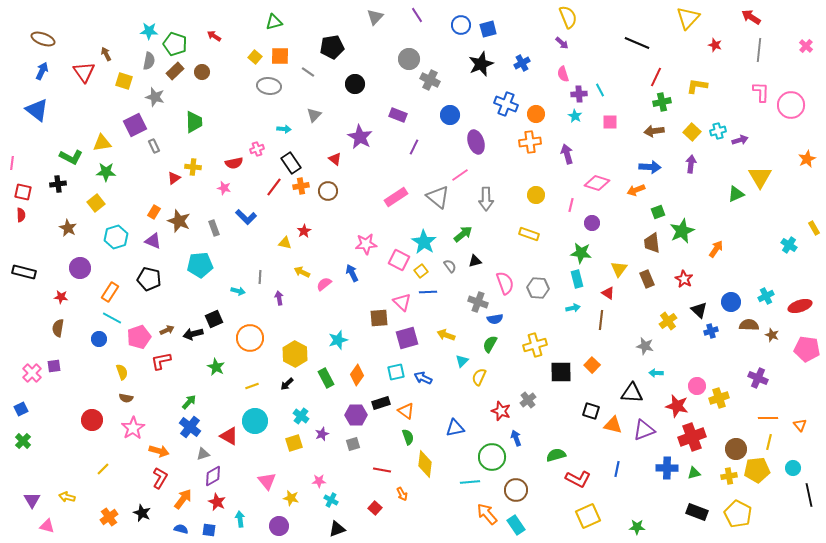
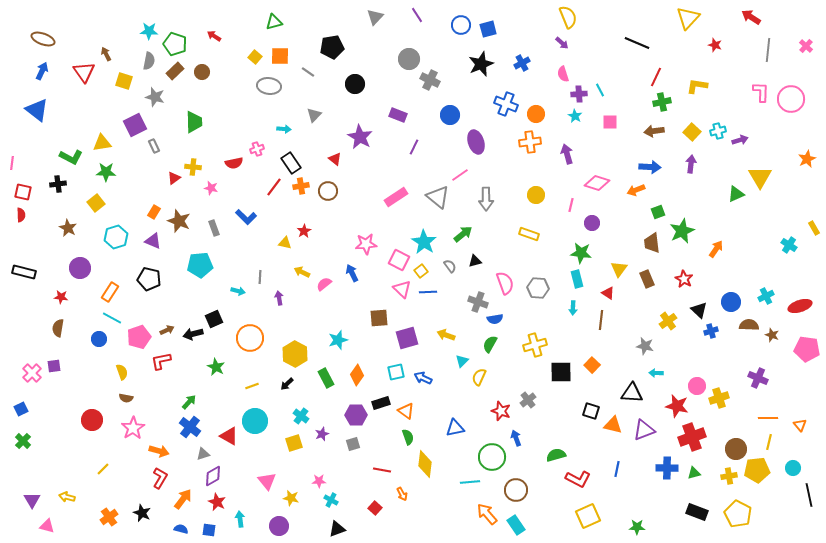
gray line at (759, 50): moved 9 px right
pink circle at (791, 105): moved 6 px up
pink star at (224, 188): moved 13 px left
pink triangle at (402, 302): moved 13 px up
cyan arrow at (573, 308): rotated 104 degrees clockwise
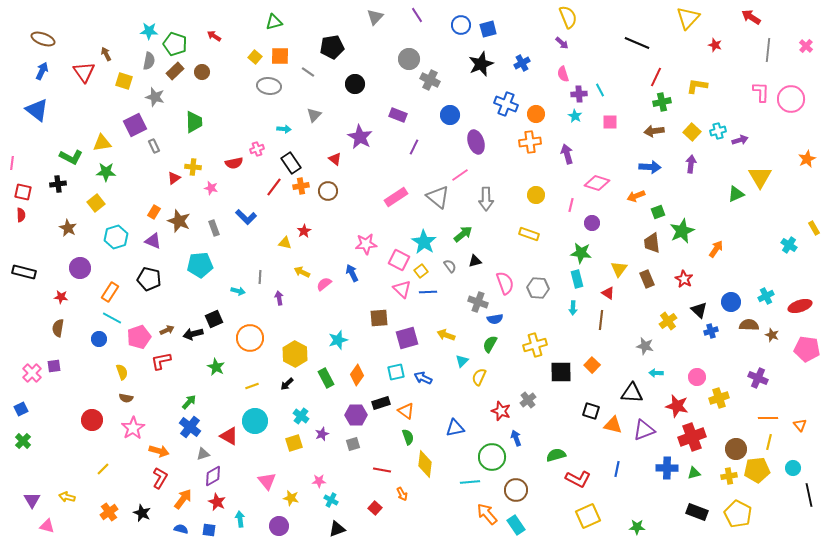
orange arrow at (636, 190): moved 6 px down
pink circle at (697, 386): moved 9 px up
orange cross at (109, 517): moved 5 px up
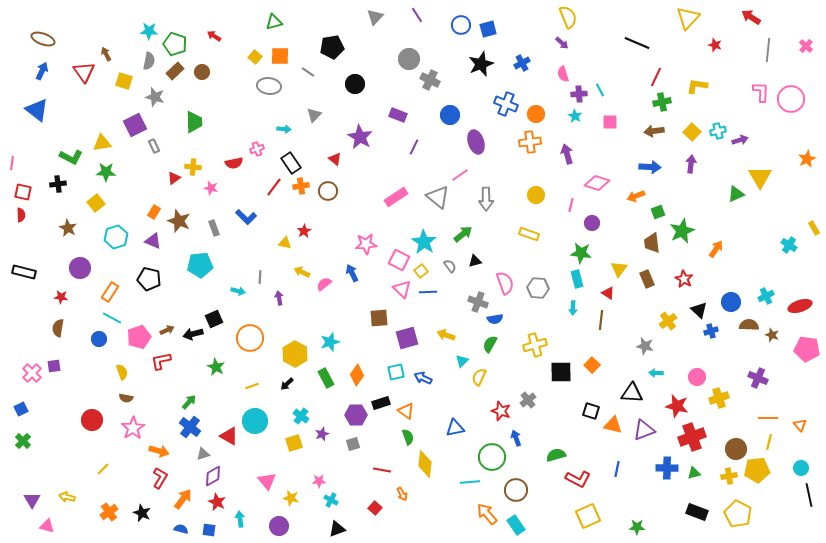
cyan star at (338, 340): moved 8 px left, 2 px down
cyan circle at (793, 468): moved 8 px right
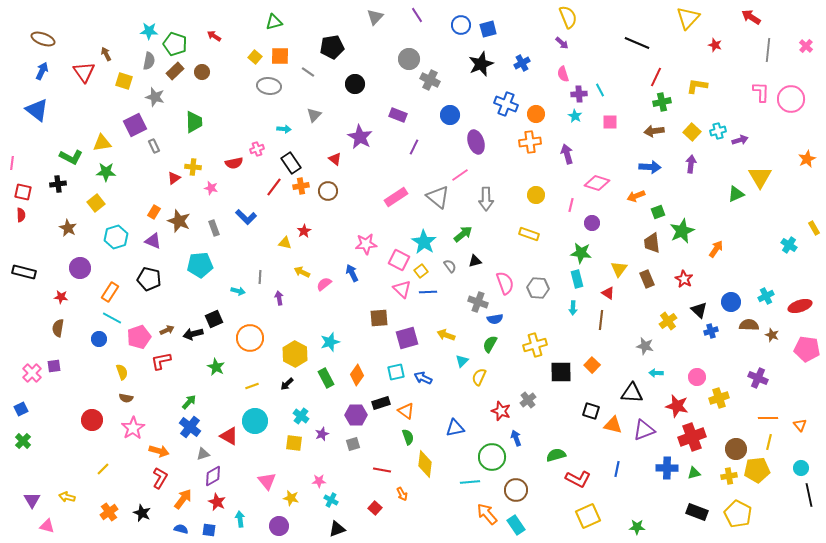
yellow square at (294, 443): rotated 24 degrees clockwise
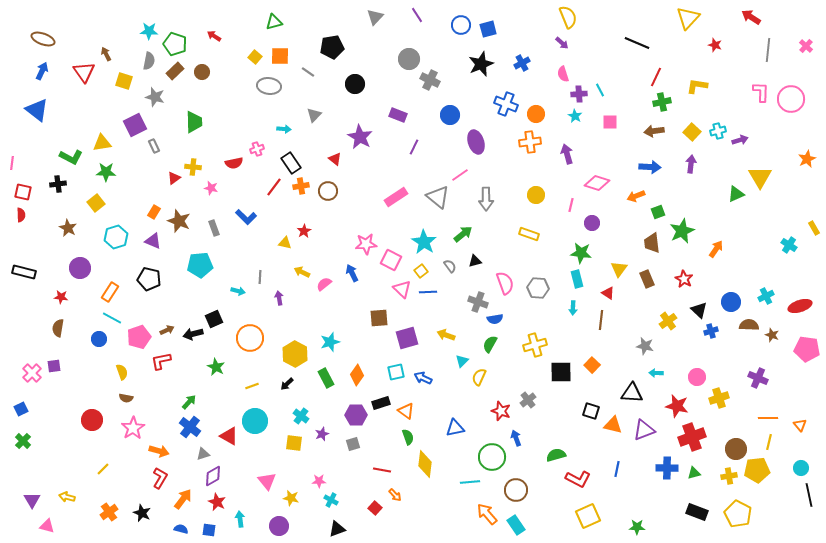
pink square at (399, 260): moved 8 px left
orange arrow at (402, 494): moved 7 px left, 1 px down; rotated 16 degrees counterclockwise
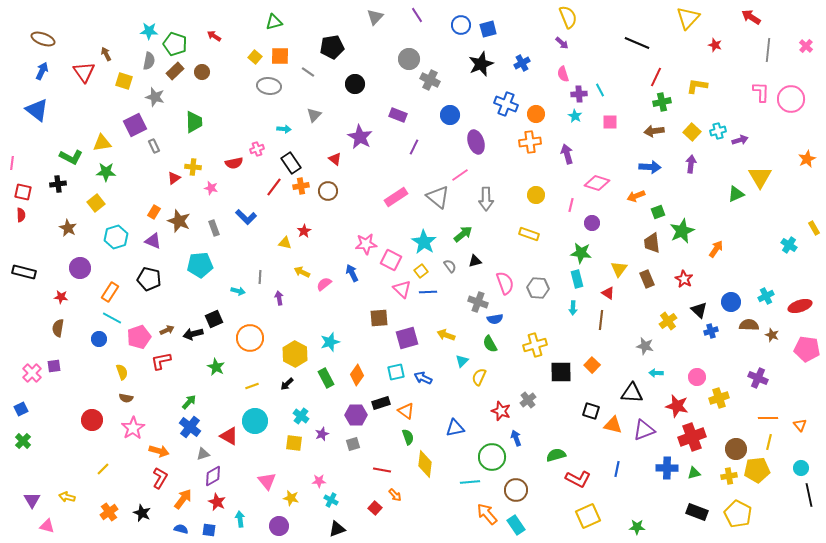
green semicircle at (490, 344): rotated 60 degrees counterclockwise
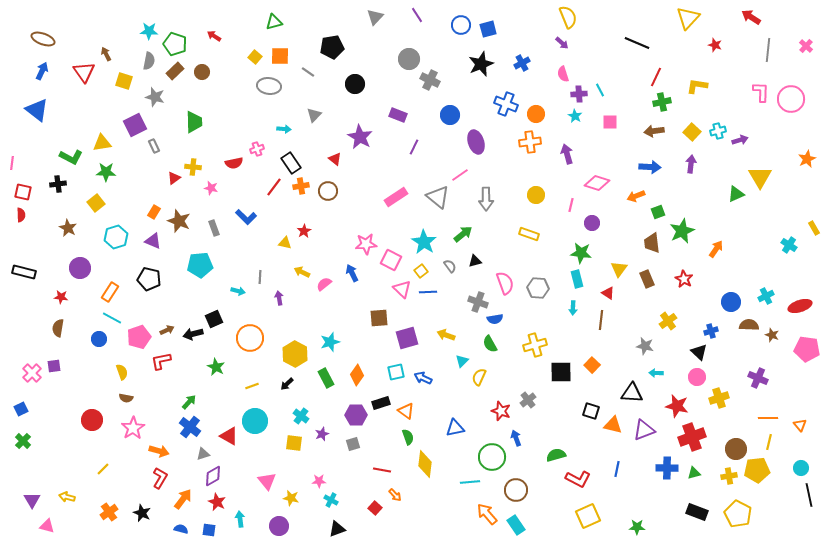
black triangle at (699, 310): moved 42 px down
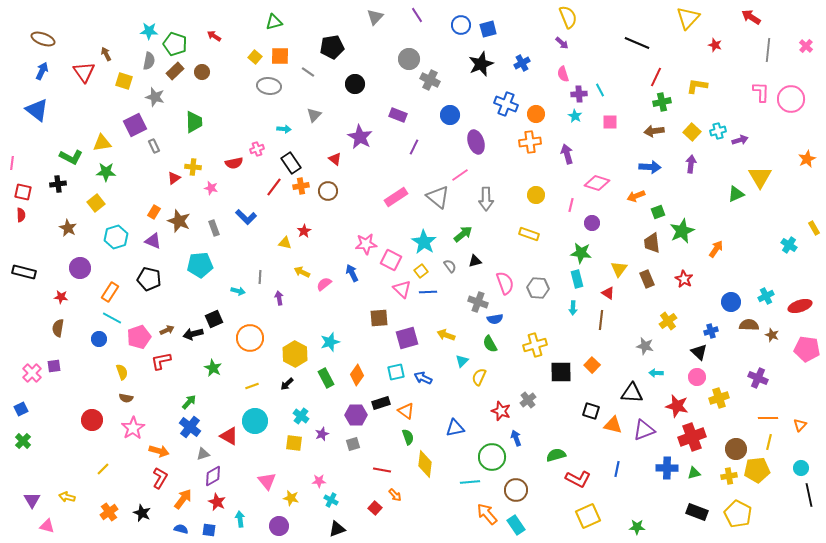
green star at (216, 367): moved 3 px left, 1 px down
orange triangle at (800, 425): rotated 24 degrees clockwise
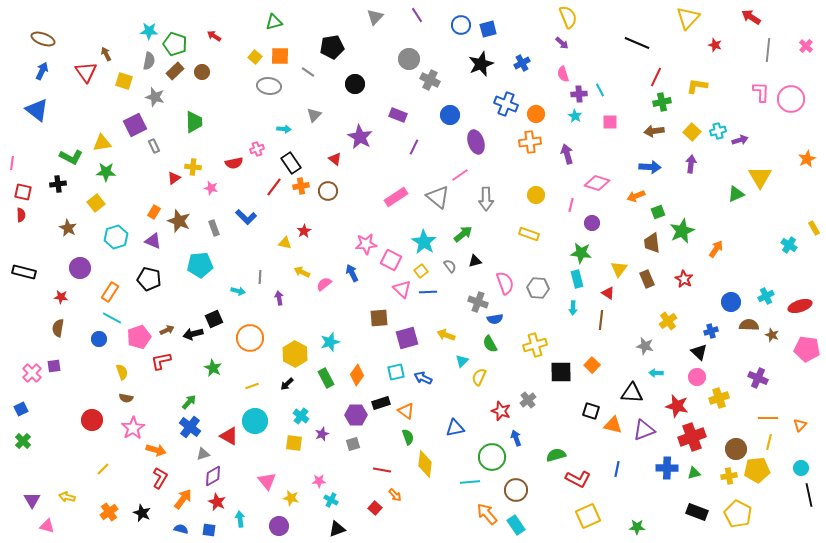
red triangle at (84, 72): moved 2 px right
orange arrow at (159, 451): moved 3 px left, 1 px up
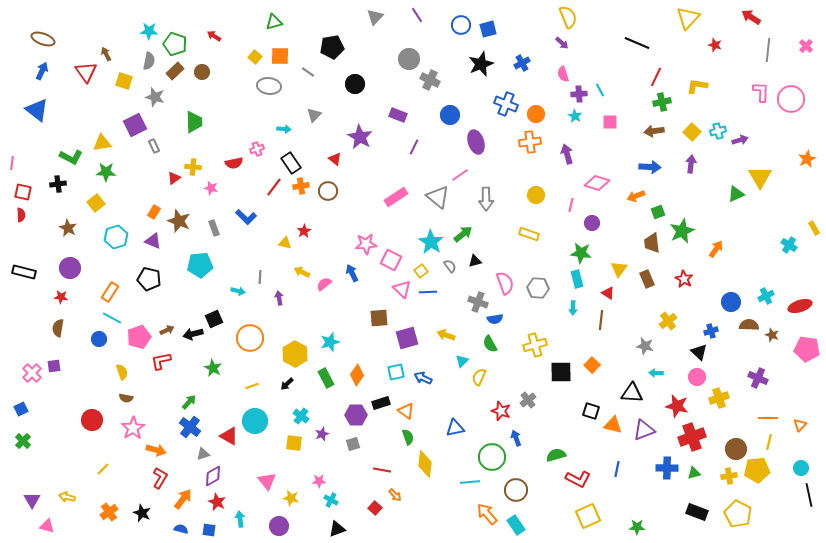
cyan star at (424, 242): moved 7 px right
purple circle at (80, 268): moved 10 px left
